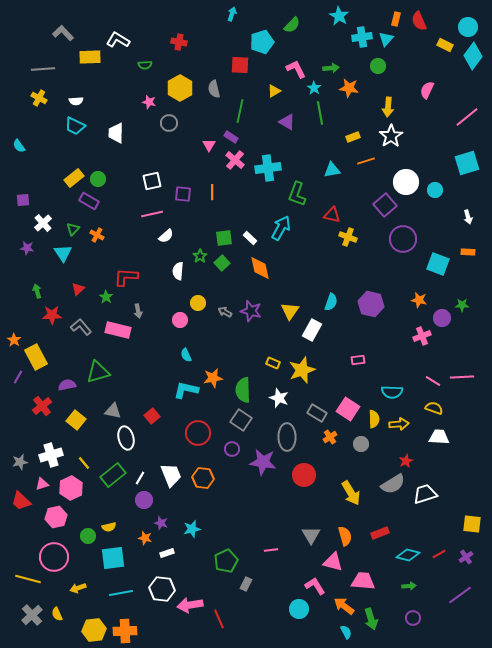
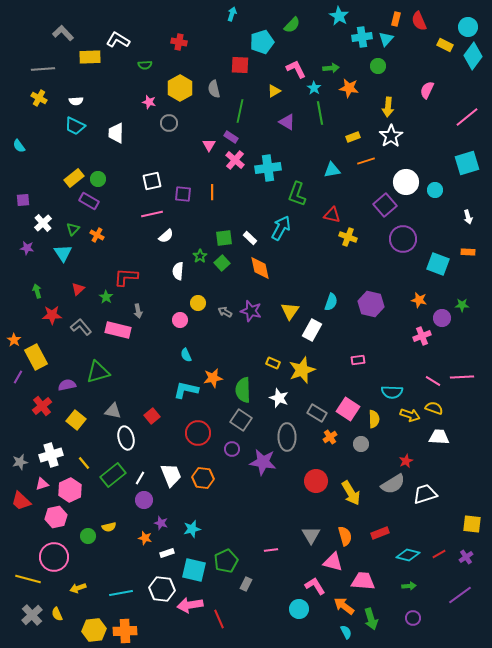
yellow arrow at (399, 424): moved 11 px right, 9 px up; rotated 24 degrees clockwise
red circle at (304, 475): moved 12 px right, 6 px down
pink hexagon at (71, 488): moved 1 px left, 2 px down
cyan square at (113, 558): moved 81 px right, 12 px down; rotated 20 degrees clockwise
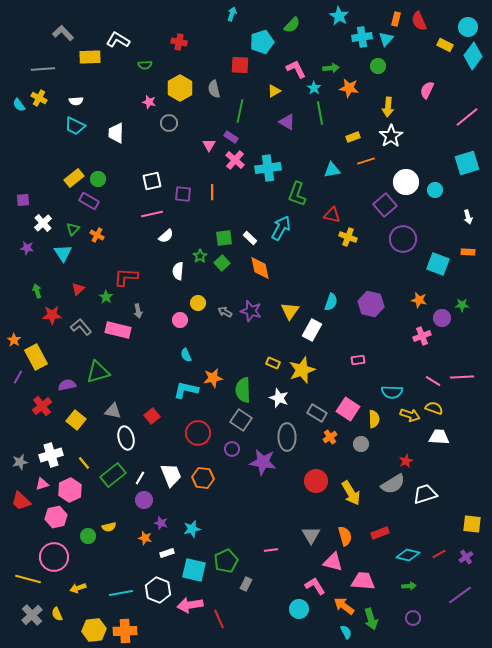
cyan semicircle at (19, 146): moved 41 px up
white hexagon at (162, 589): moved 4 px left, 1 px down; rotated 15 degrees clockwise
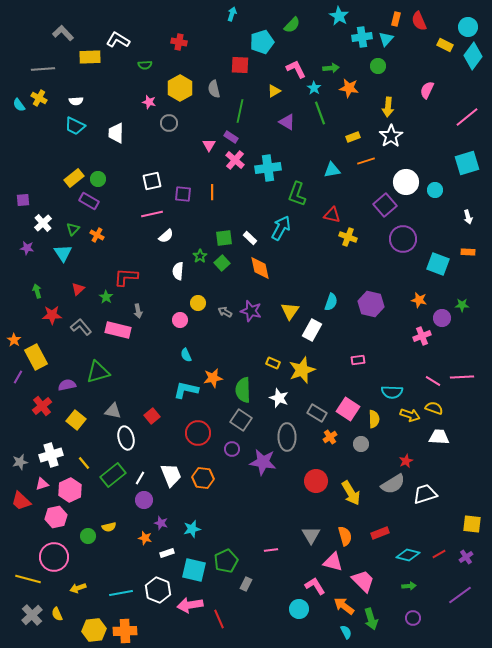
green line at (320, 113): rotated 10 degrees counterclockwise
pink trapezoid at (363, 581): rotated 40 degrees clockwise
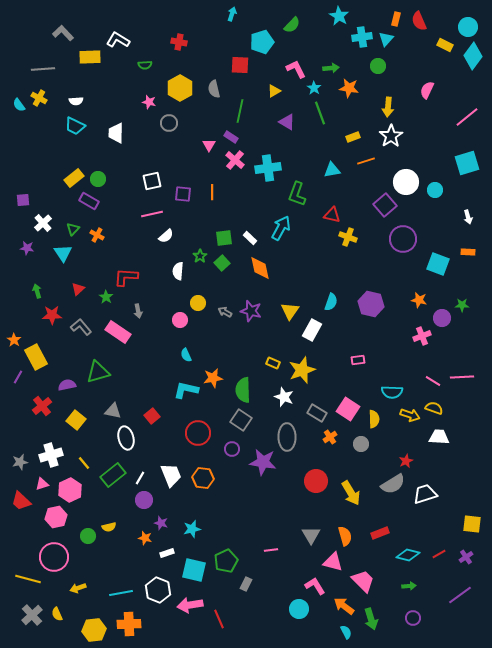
pink rectangle at (118, 330): moved 2 px down; rotated 20 degrees clockwise
white star at (279, 398): moved 5 px right, 1 px up
orange cross at (125, 631): moved 4 px right, 7 px up
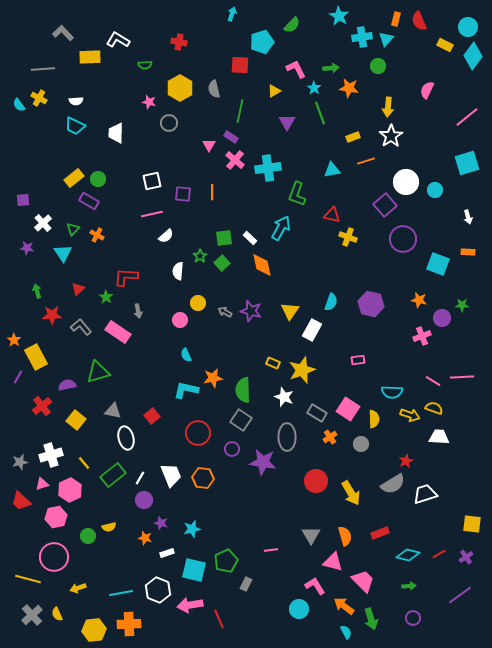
purple triangle at (287, 122): rotated 30 degrees clockwise
orange diamond at (260, 268): moved 2 px right, 3 px up
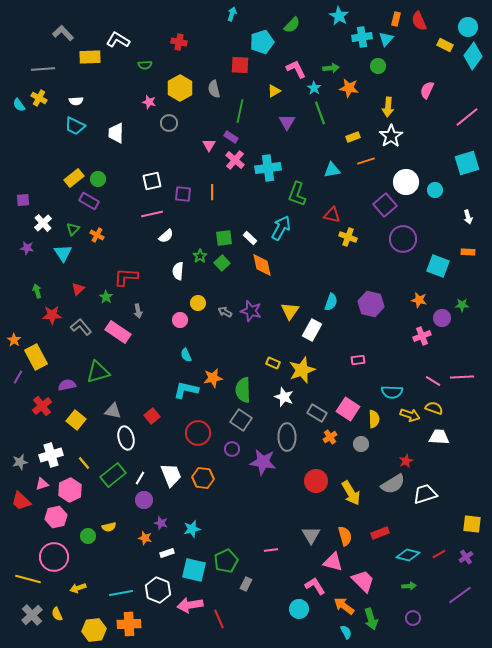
cyan square at (438, 264): moved 2 px down
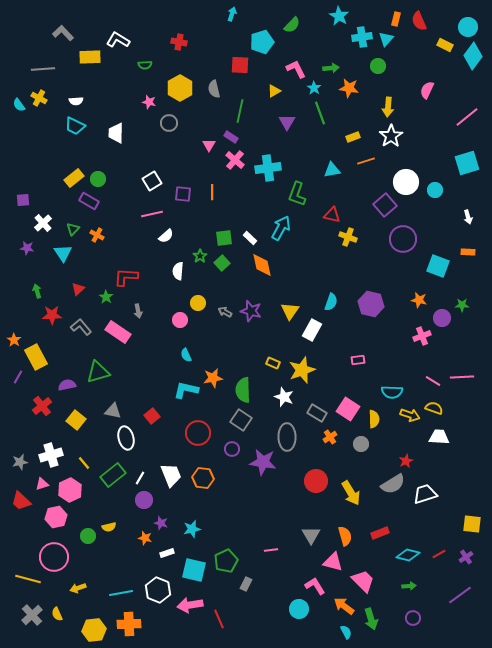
white square at (152, 181): rotated 18 degrees counterclockwise
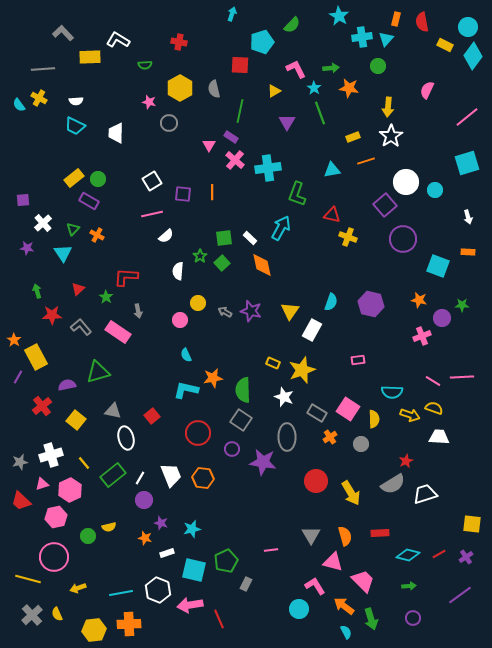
red semicircle at (419, 21): moved 3 px right, 1 px down; rotated 12 degrees clockwise
red rectangle at (380, 533): rotated 18 degrees clockwise
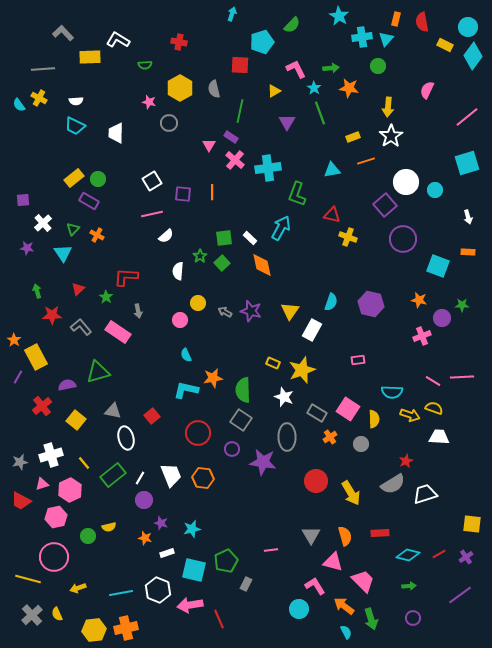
red trapezoid at (21, 501): rotated 15 degrees counterclockwise
orange cross at (129, 624): moved 3 px left, 4 px down; rotated 10 degrees counterclockwise
